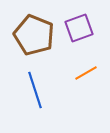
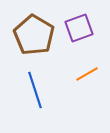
brown pentagon: rotated 9 degrees clockwise
orange line: moved 1 px right, 1 px down
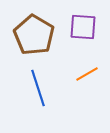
purple square: moved 4 px right, 1 px up; rotated 24 degrees clockwise
blue line: moved 3 px right, 2 px up
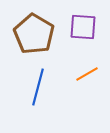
brown pentagon: moved 1 px up
blue line: moved 1 px up; rotated 33 degrees clockwise
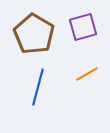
purple square: rotated 20 degrees counterclockwise
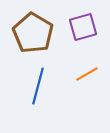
brown pentagon: moved 1 px left, 1 px up
blue line: moved 1 px up
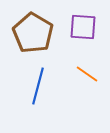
purple square: rotated 20 degrees clockwise
orange line: rotated 65 degrees clockwise
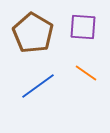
orange line: moved 1 px left, 1 px up
blue line: rotated 39 degrees clockwise
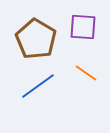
brown pentagon: moved 3 px right, 6 px down
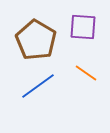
brown pentagon: moved 1 px down
